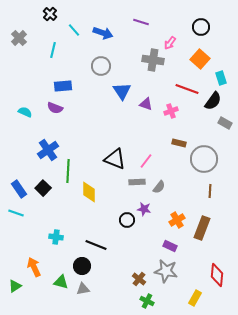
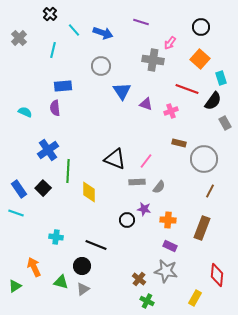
purple semicircle at (55, 108): rotated 63 degrees clockwise
gray rectangle at (225, 123): rotated 32 degrees clockwise
brown line at (210, 191): rotated 24 degrees clockwise
orange cross at (177, 220): moved 9 px left; rotated 35 degrees clockwise
gray triangle at (83, 289): rotated 24 degrees counterclockwise
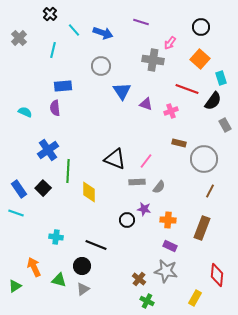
gray rectangle at (225, 123): moved 2 px down
green triangle at (61, 282): moved 2 px left, 2 px up
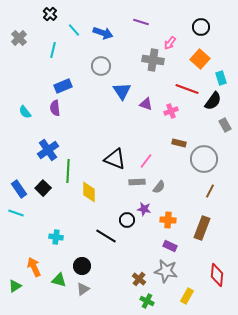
blue rectangle at (63, 86): rotated 18 degrees counterclockwise
cyan semicircle at (25, 112): rotated 152 degrees counterclockwise
black line at (96, 245): moved 10 px right, 9 px up; rotated 10 degrees clockwise
yellow rectangle at (195, 298): moved 8 px left, 2 px up
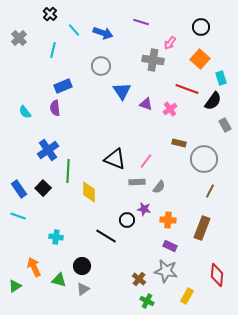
pink cross at (171, 111): moved 1 px left, 2 px up; rotated 16 degrees counterclockwise
cyan line at (16, 213): moved 2 px right, 3 px down
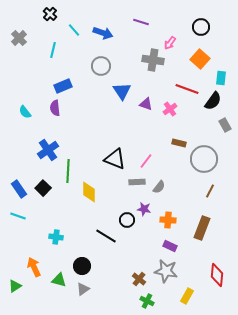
cyan rectangle at (221, 78): rotated 24 degrees clockwise
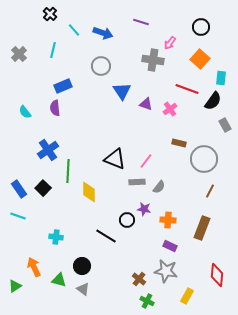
gray cross at (19, 38): moved 16 px down
gray triangle at (83, 289): rotated 48 degrees counterclockwise
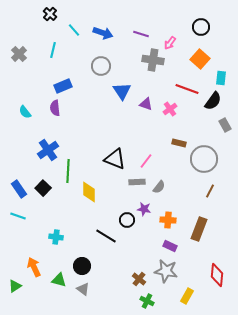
purple line at (141, 22): moved 12 px down
brown rectangle at (202, 228): moved 3 px left, 1 px down
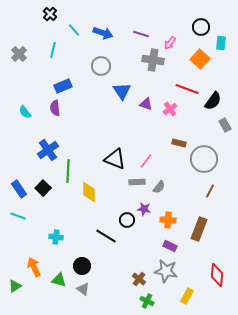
cyan rectangle at (221, 78): moved 35 px up
